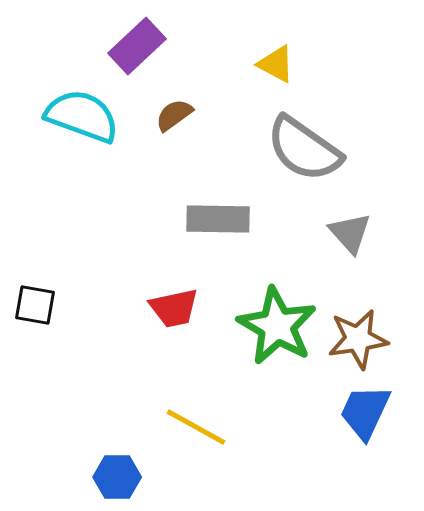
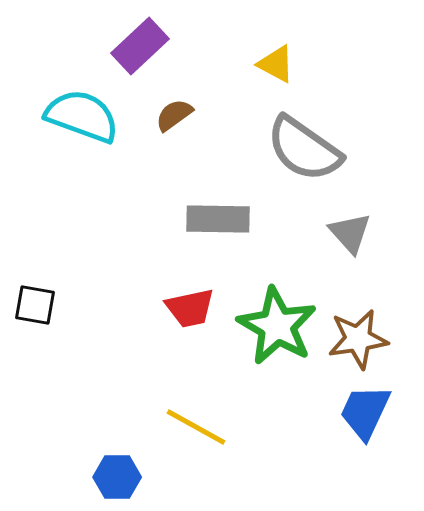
purple rectangle: moved 3 px right
red trapezoid: moved 16 px right
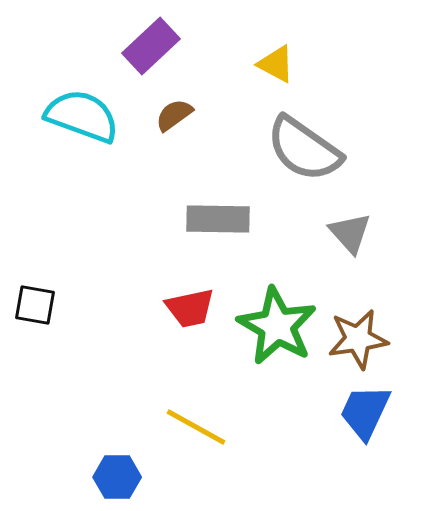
purple rectangle: moved 11 px right
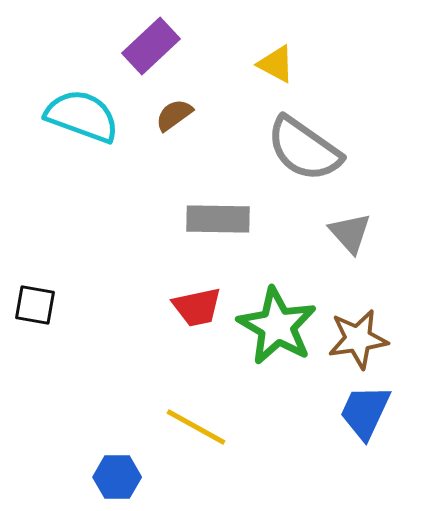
red trapezoid: moved 7 px right, 1 px up
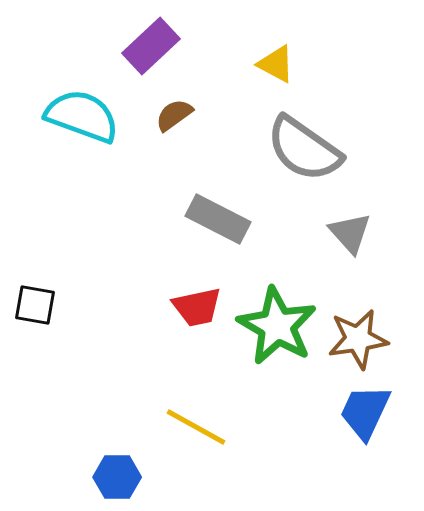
gray rectangle: rotated 26 degrees clockwise
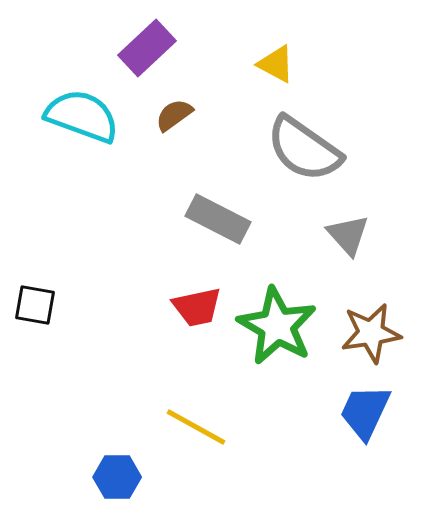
purple rectangle: moved 4 px left, 2 px down
gray triangle: moved 2 px left, 2 px down
brown star: moved 13 px right, 6 px up
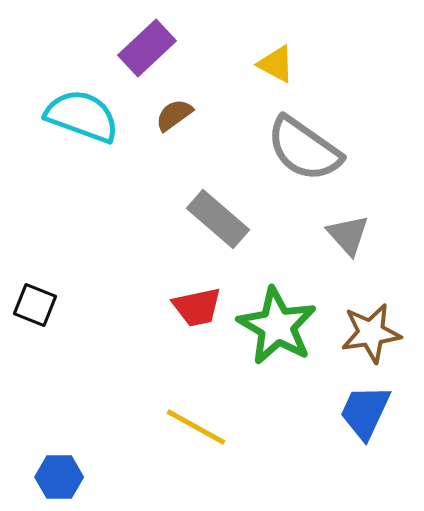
gray rectangle: rotated 14 degrees clockwise
black square: rotated 12 degrees clockwise
blue hexagon: moved 58 px left
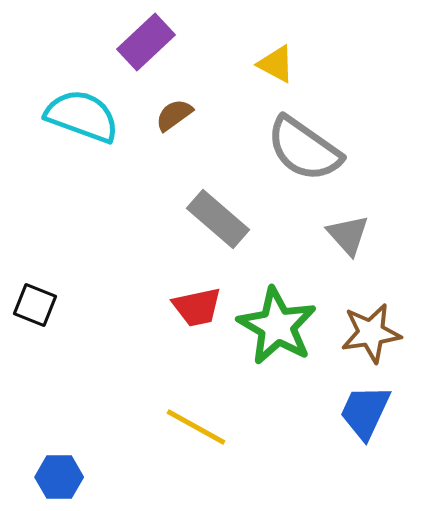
purple rectangle: moved 1 px left, 6 px up
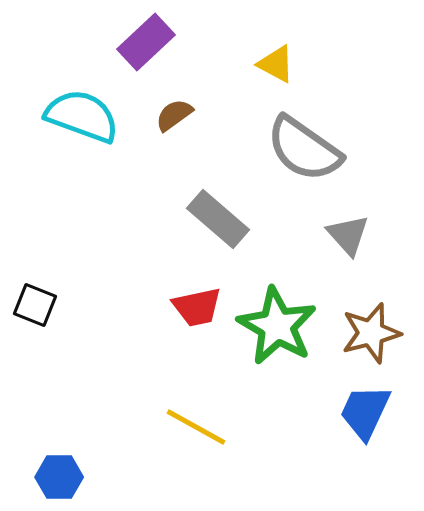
brown star: rotated 6 degrees counterclockwise
